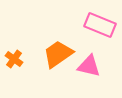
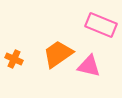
pink rectangle: moved 1 px right
orange cross: rotated 12 degrees counterclockwise
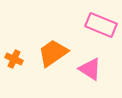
orange trapezoid: moved 5 px left, 1 px up
pink triangle: moved 1 px right, 3 px down; rotated 20 degrees clockwise
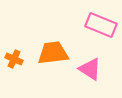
orange trapezoid: rotated 28 degrees clockwise
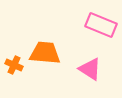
orange trapezoid: moved 8 px left; rotated 12 degrees clockwise
orange cross: moved 6 px down
